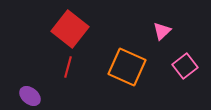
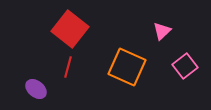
purple ellipse: moved 6 px right, 7 px up
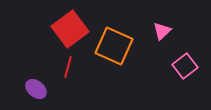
red square: rotated 15 degrees clockwise
orange square: moved 13 px left, 21 px up
